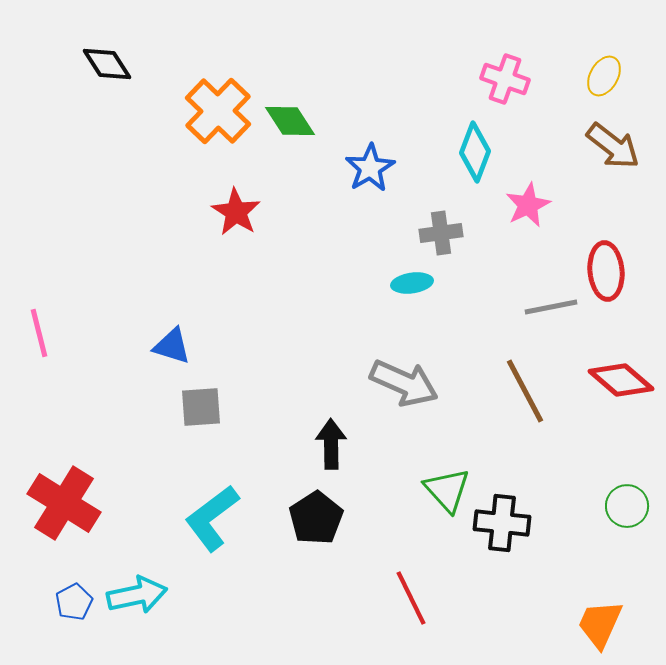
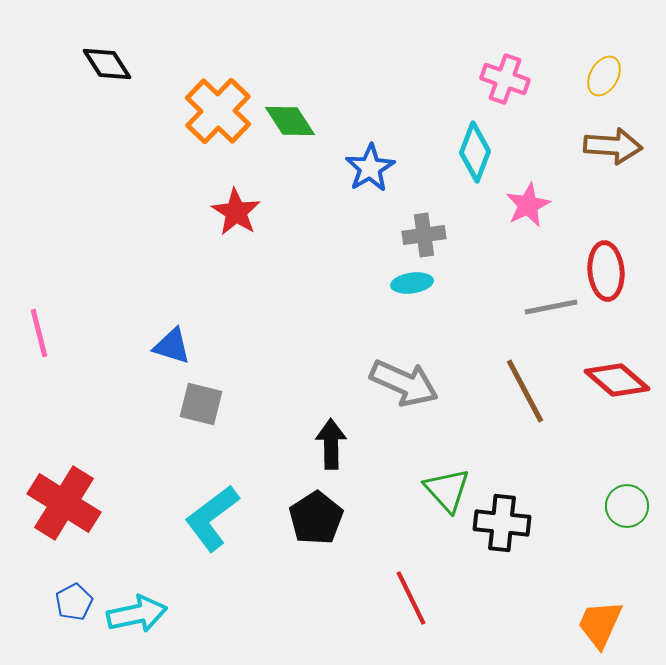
brown arrow: rotated 34 degrees counterclockwise
gray cross: moved 17 px left, 2 px down
red diamond: moved 4 px left
gray square: moved 3 px up; rotated 18 degrees clockwise
cyan arrow: moved 19 px down
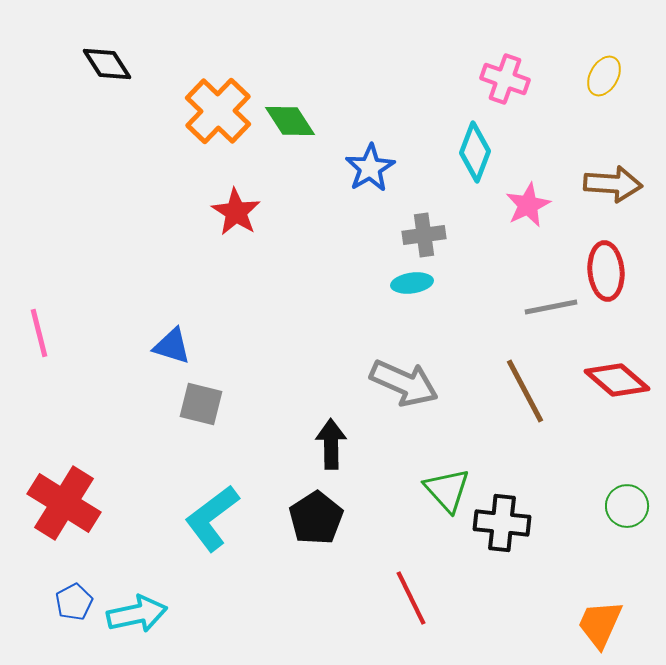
brown arrow: moved 38 px down
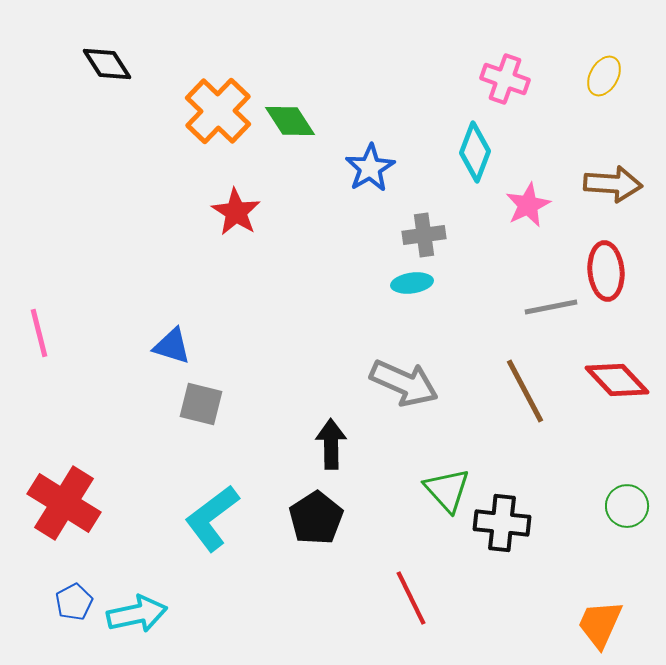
red diamond: rotated 6 degrees clockwise
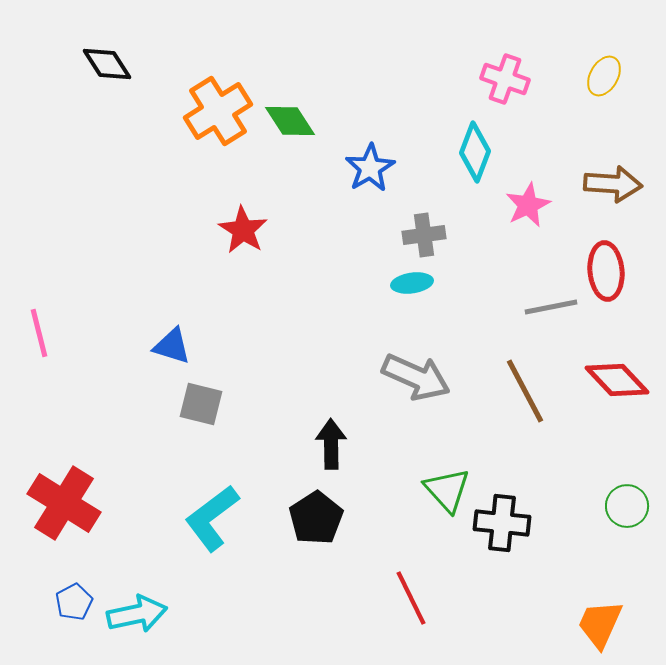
orange cross: rotated 14 degrees clockwise
red star: moved 7 px right, 18 px down
gray arrow: moved 12 px right, 6 px up
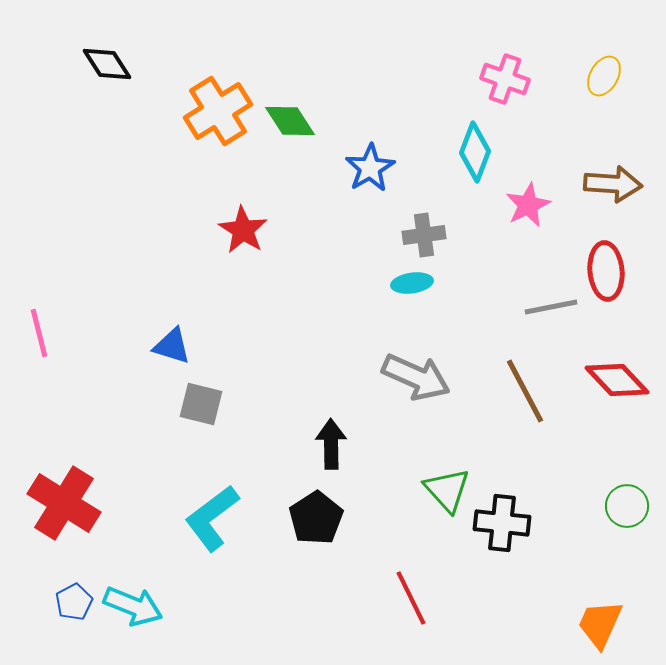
cyan arrow: moved 4 px left, 8 px up; rotated 34 degrees clockwise
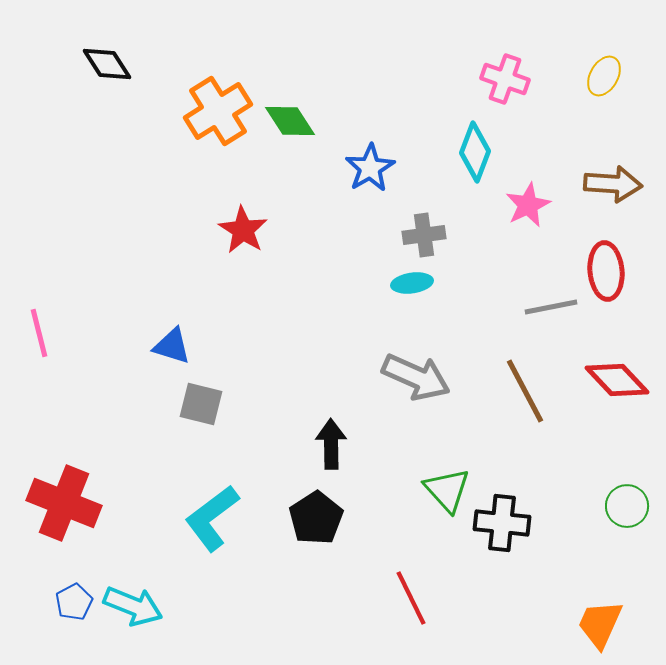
red cross: rotated 10 degrees counterclockwise
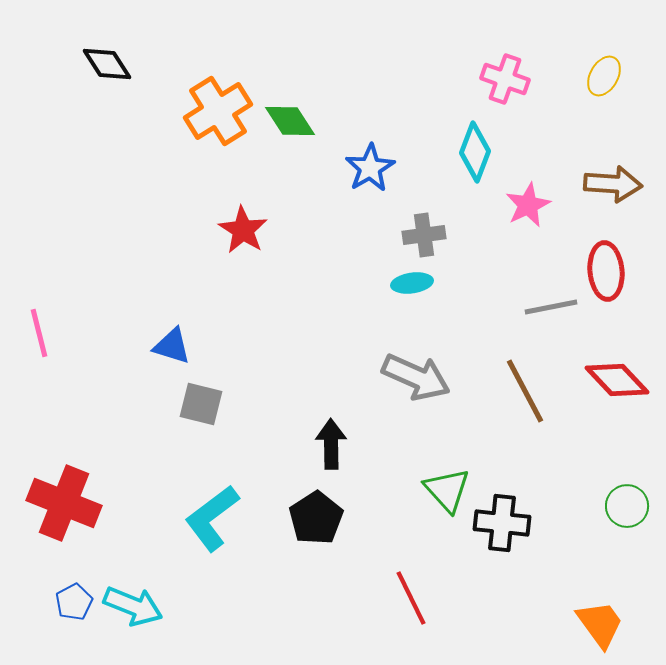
orange trapezoid: rotated 120 degrees clockwise
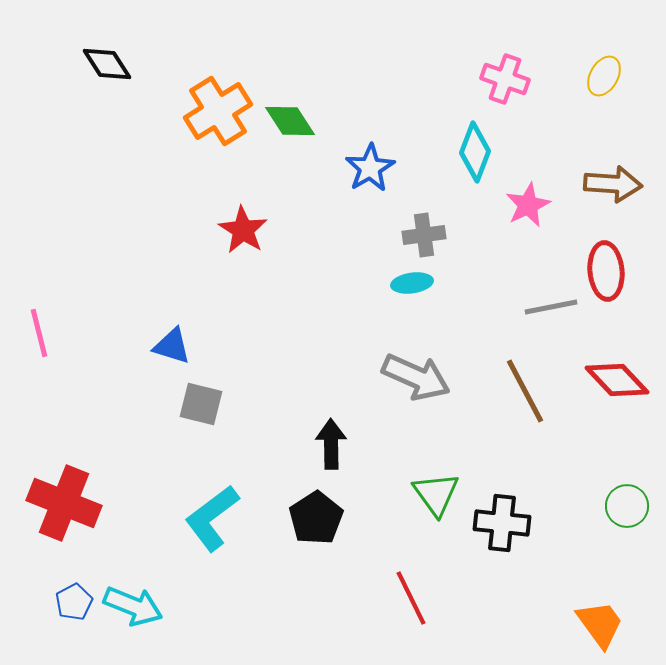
green triangle: moved 11 px left, 4 px down; rotated 6 degrees clockwise
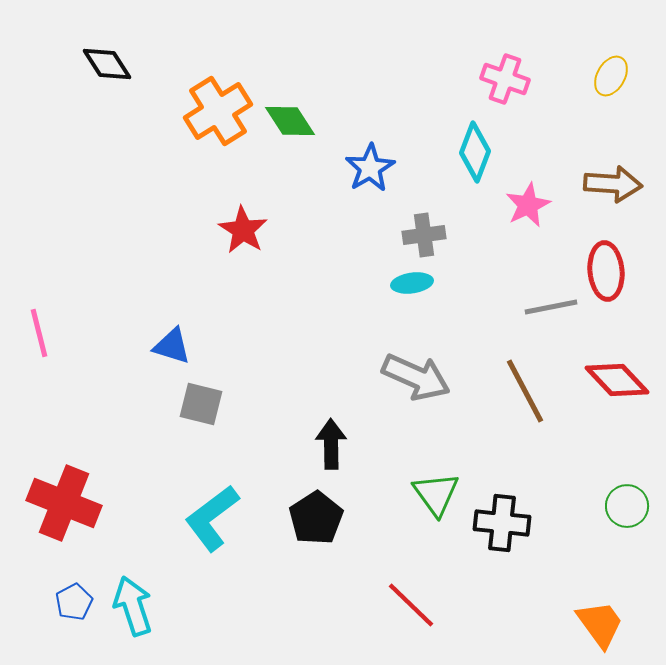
yellow ellipse: moved 7 px right
red line: moved 7 px down; rotated 20 degrees counterclockwise
cyan arrow: rotated 130 degrees counterclockwise
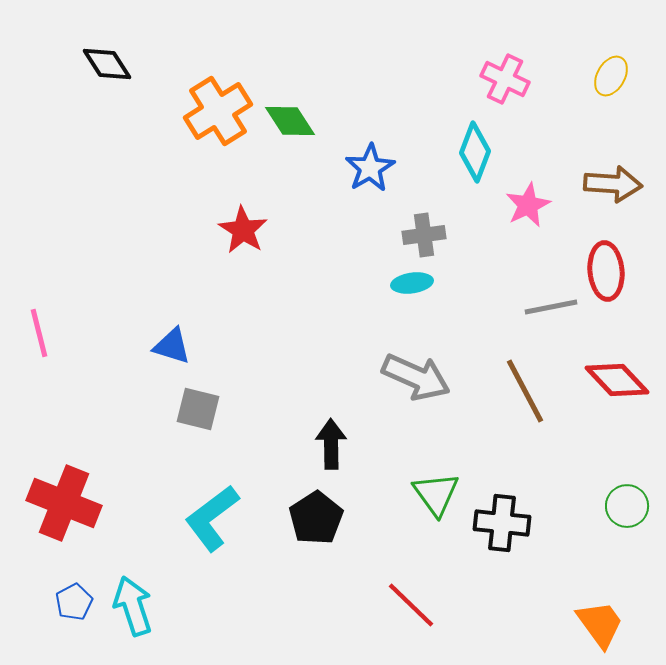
pink cross: rotated 6 degrees clockwise
gray square: moved 3 px left, 5 px down
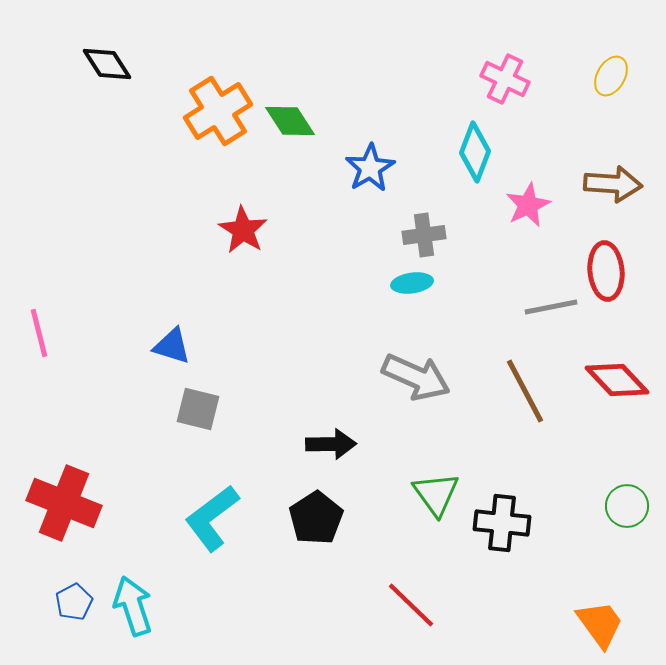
black arrow: rotated 90 degrees clockwise
